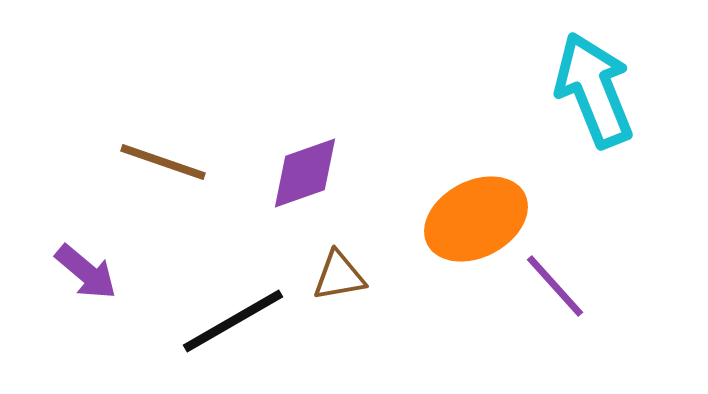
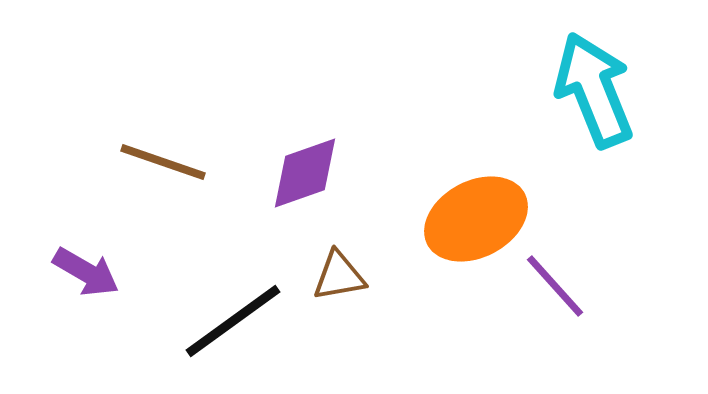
purple arrow: rotated 10 degrees counterclockwise
black line: rotated 6 degrees counterclockwise
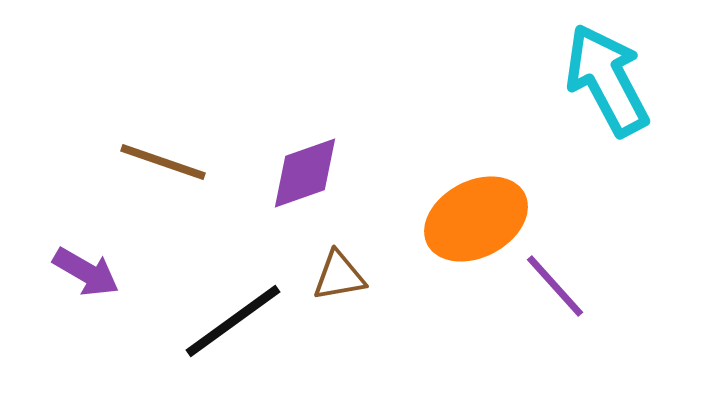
cyan arrow: moved 13 px right, 10 px up; rotated 6 degrees counterclockwise
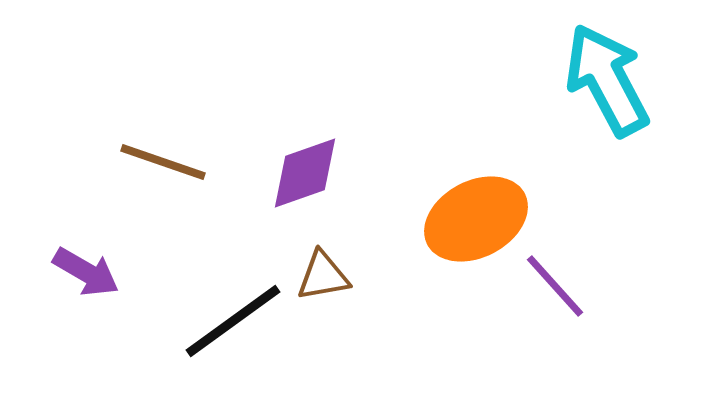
brown triangle: moved 16 px left
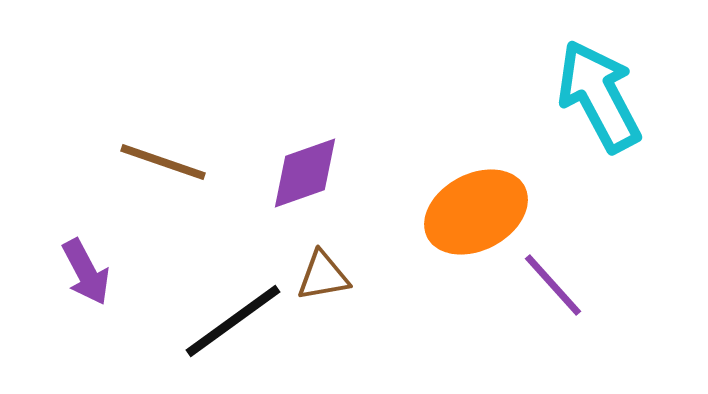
cyan arrow: moved 8 px left, 16 px down
orange ellipse: moved 7 px up
purple arrow: rotated 32 degrees clockwise
purple line: moved 2 px left, 1 px up
